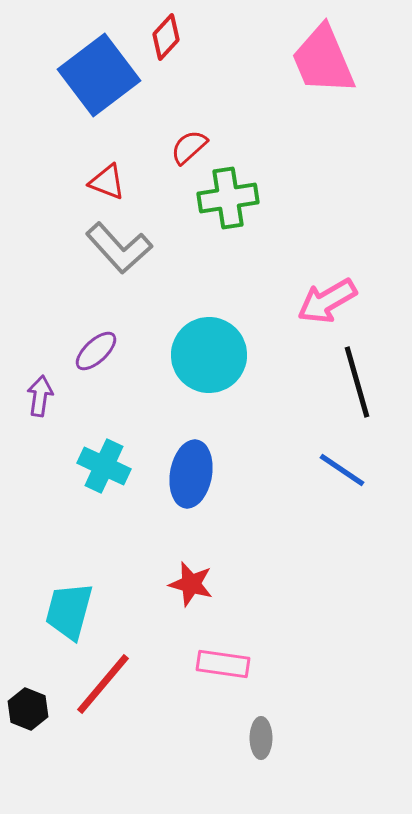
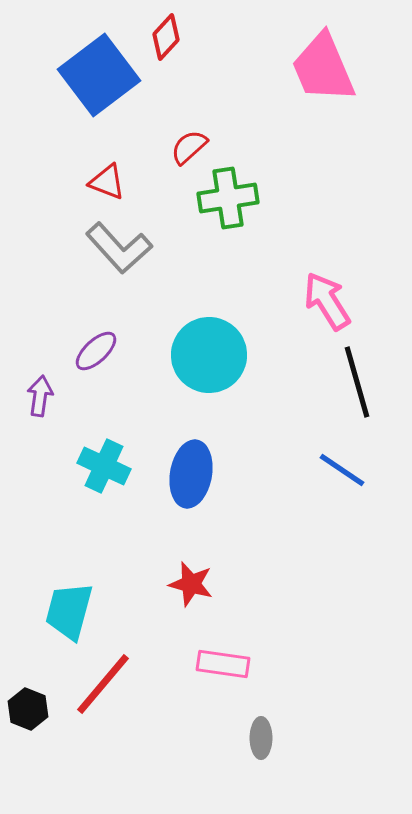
pink trapezoid: moved 8 px down
pink arrow: rotated 88 degrees clockwise
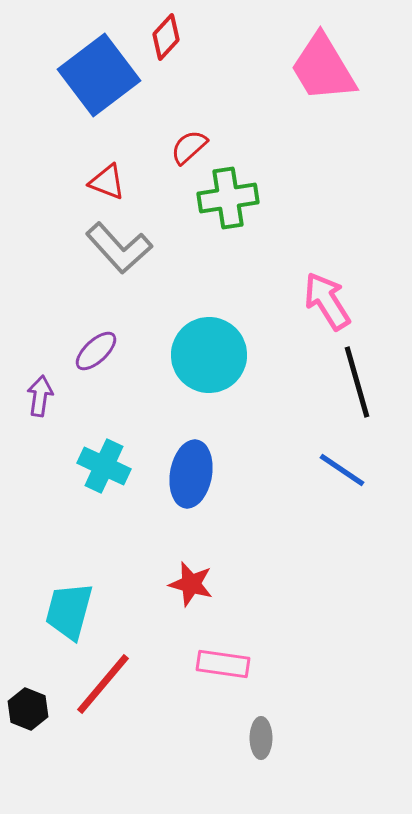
pink trapezoid: rotated 8 degrees counterclockwise
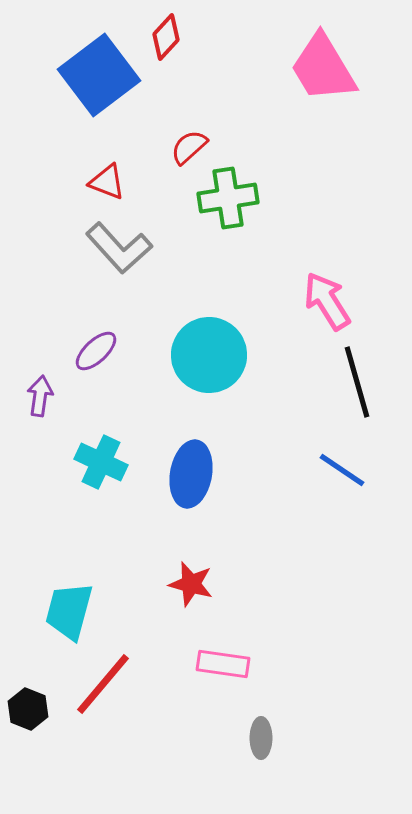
cyan cross: moved 3 px left, 4 px up
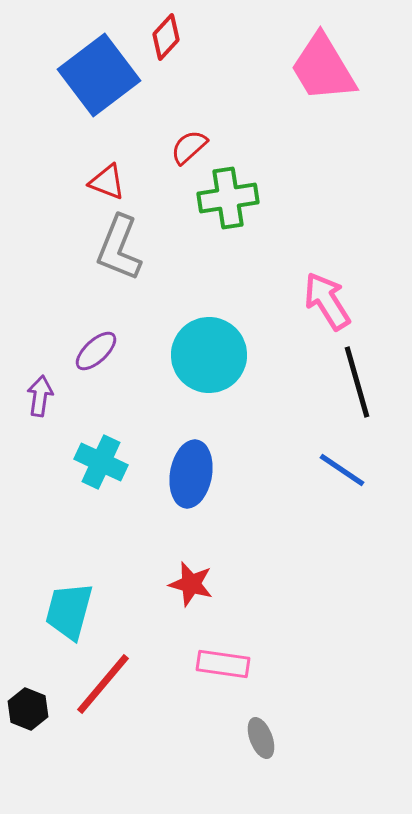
gray L-shape: rotated 64 degrees clockwise
gray ellipse: rotated 21 degrees counterclockwise
